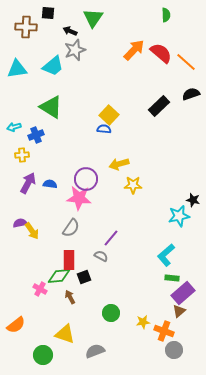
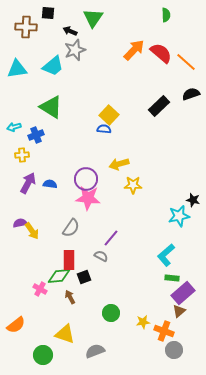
pink star at (79, 198): moved 9 px right
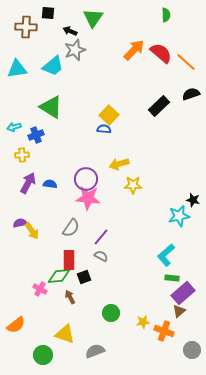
purple line at (111, 238): moved 10 px left, 1 px up
gray circle at (174, 350): moved 18 px right
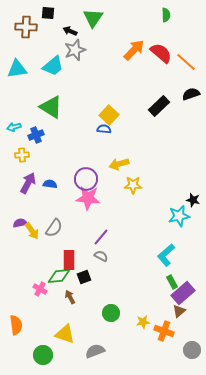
gray semicircle at (71, 228): moved 17 px left
green rectangle at (172, 278): moved 4 px down; rotated 56 degrees clockwise
orange semicircle at (16, 325): rotated 60 degrees counterclockwise
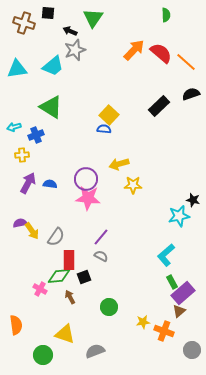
brown cross at (26, 27): moved 2 px left, 4 px up; rotated 15 degrees clockwise
gray semicircle at (54, 228): moved 2 px right, 9 px down
green circle at (111, 313): moved 2 px left, 6 px up
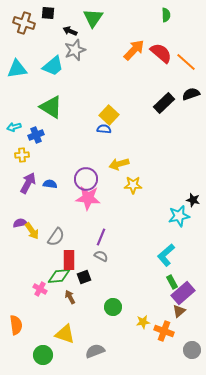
black rectangle at (159, 106): moved 5 px right, 3 px up
purple line at (101, 237): rotated 18 degrees counterclockwise
green circle at (109, 307): moved 4 px right
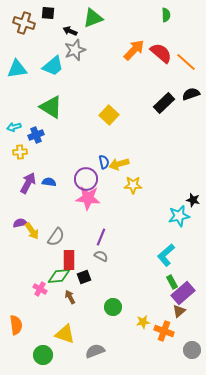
green triangle at (93, 18): rotated 35 degrees clockwise
blue semicircle at (104, 129): moved 33 px down; rotated 72 degrees clockwise
yellow cross at (22, 155): moved 2 px left, 3 px up
blue semicircle at (50, 184): moved 1 px left, 2 px up
